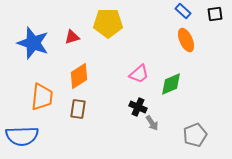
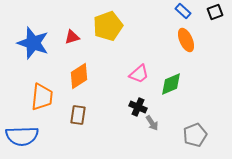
black square: moved 2 px up; rotated 14 degrees counterclockwise
yellow pentagon: moved 3 px down; rotated 20 degrees counterclockwise
brown rectangle: moved 6 px down
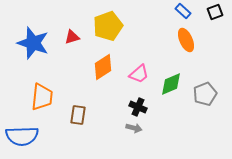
orange diamond: moved 24 px right, 9 px up
gray arrow: moved 18 px left, 5 px down; rotated 42 degrees counterclockwise
gray pentagon: moved 10 px right, 41 px up
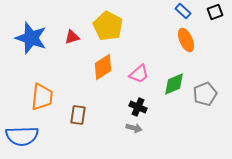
yellow pentagon: rotated 24 degrees counterclockwise
blue star: moved 2 px left, 5 px up
green diamond: moved 3 px right
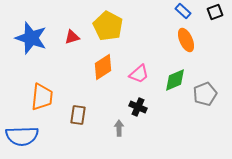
green diamond: moved 1 px right, 4 px up
gray arrow: moved 15 px left; rotated 105 degrees counterclockwise
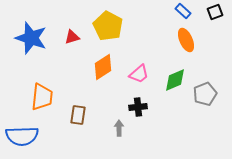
black cross: rotated 30 degrees counterclockwise
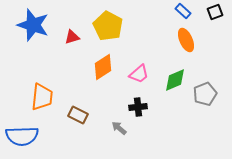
blue star: moved 2 px right, 13 px up
brown rectangle: rotated 72 degrees counterclockwise
gray arrow: rotated 49 degrees counterclockwise
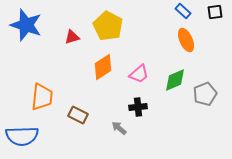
black square: rotated 14 degrees clockwise
blue star: moved 7 px left
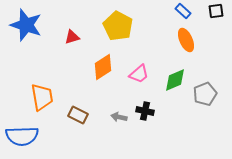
black square: moved 1 px right, 1 px up
yellow pentagon: moved 10 px right
orange trapezoid: rotated 16 degrees counterclockwise
black cross: moved 7 px right, 4 px down; rotated 18 degrees clockwise
gray arrow: moved 11 px up; rotated 28 degrees counterclockwise
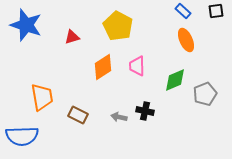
pink trapezoid: moved 2 px left, 8 px up; rotated 130 degrees clockwise
